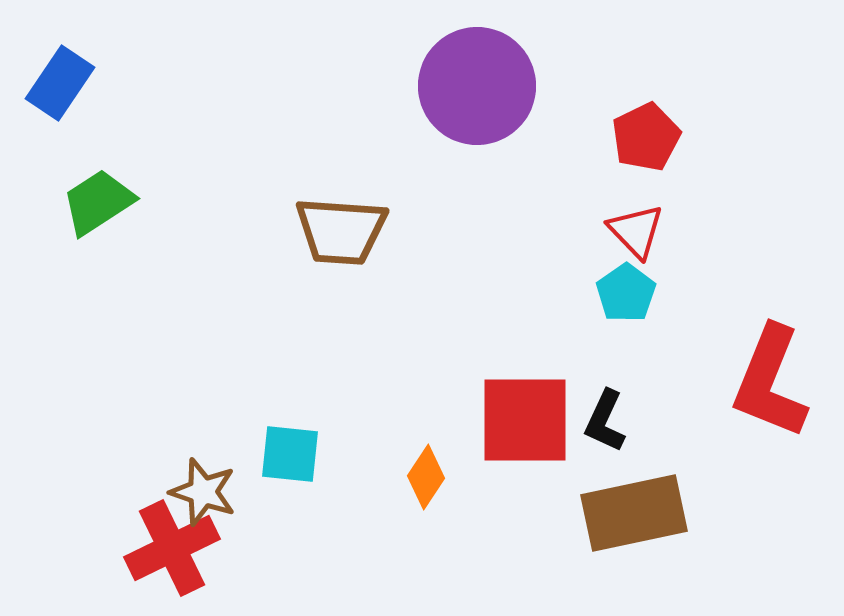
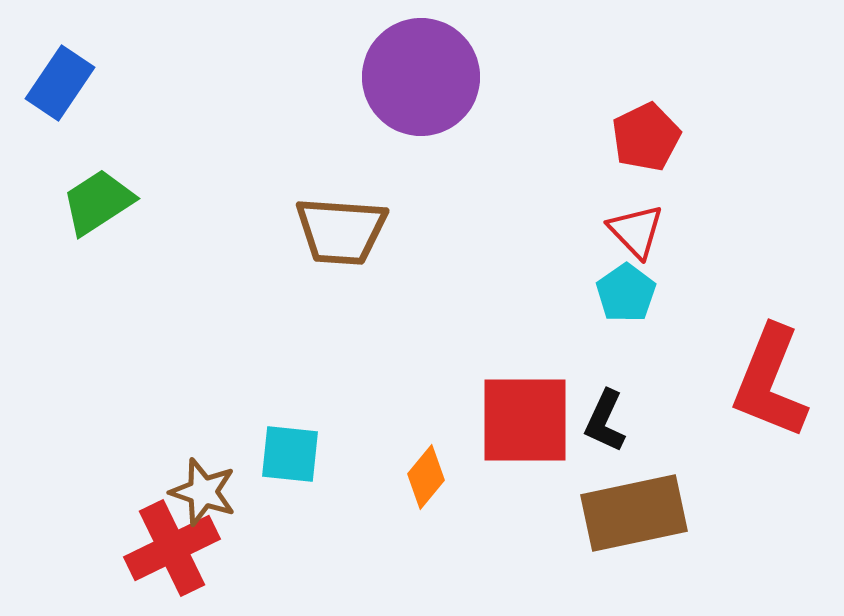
purple circle: moved 56 px left, 9 px up
orange diamond: rotated 6 degrees clockwise
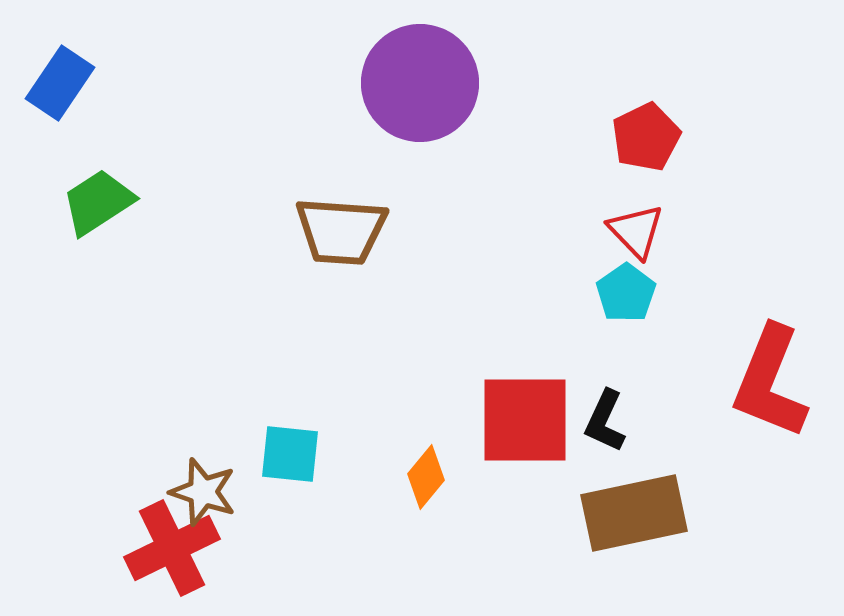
purple circle: moved 1 px left, 6 px down
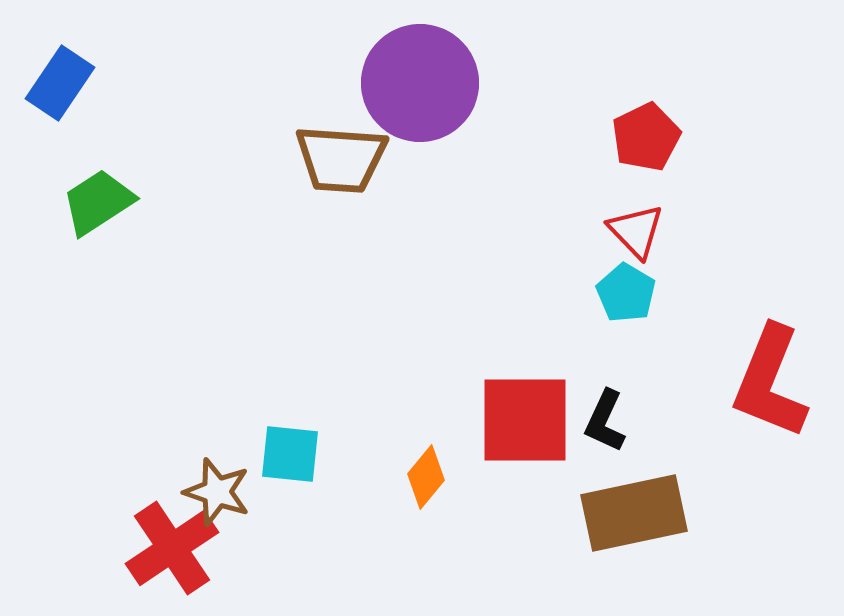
brown trapezoid: moved 72 px up
cyan pentagon: rotated 6 degrees counterclockwise
brown star: moved 14 px right
red cross: rotated 8 degrees counterclockwise
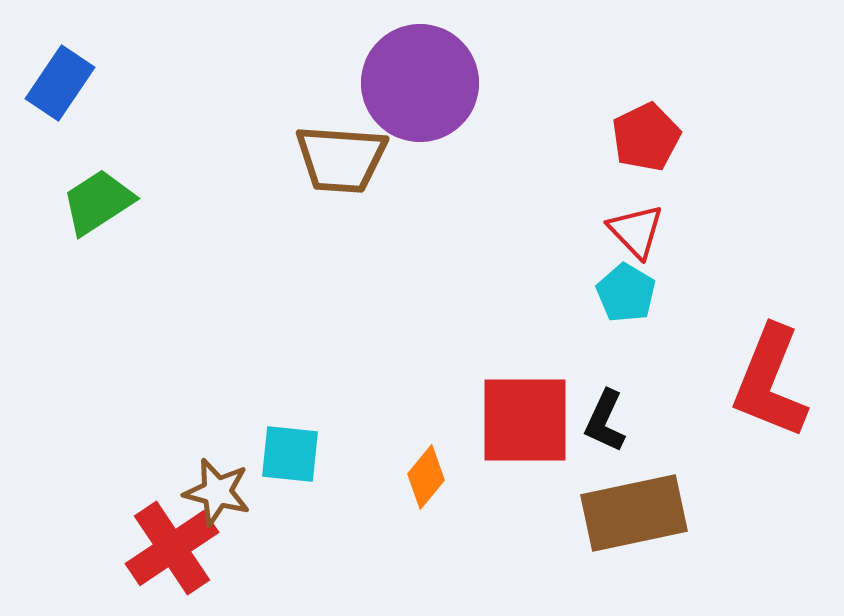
brown star: rotated 4 degrees counterclockwise
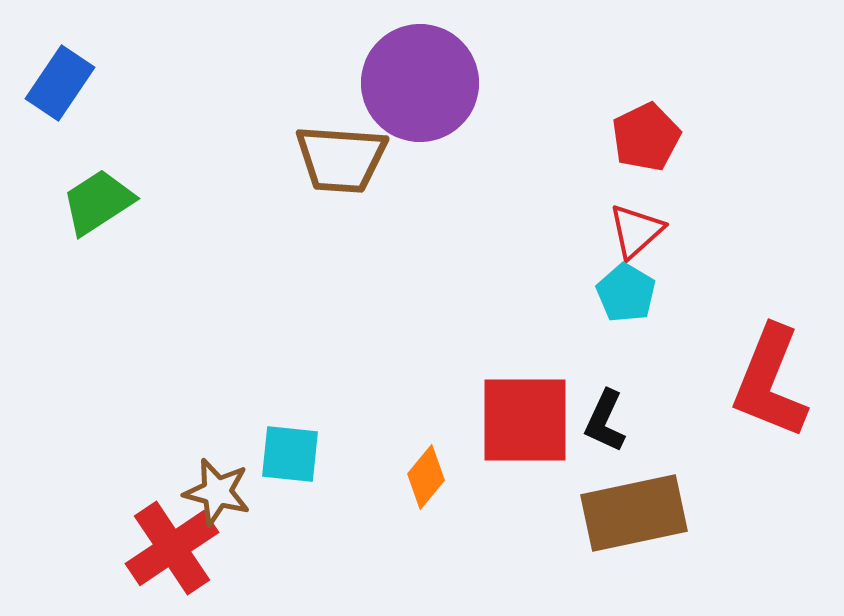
red triangle: rotated 32 degrees clockwise
